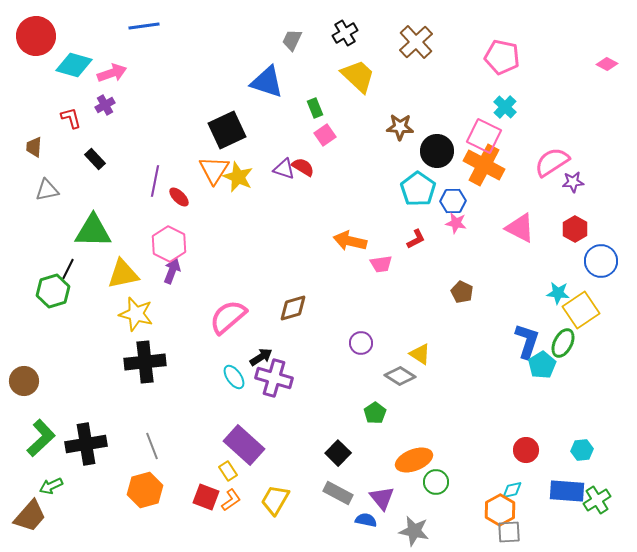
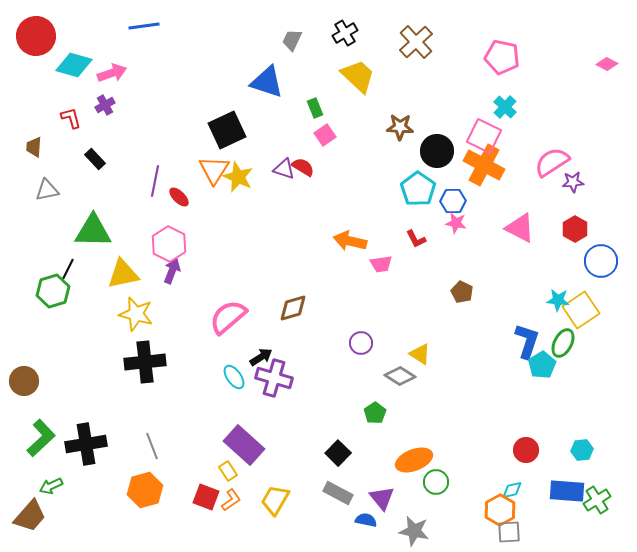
red L-shape at (416, 239): rotated 90 degrees clockwise
cyan star at (558, 293): moved 7 px down
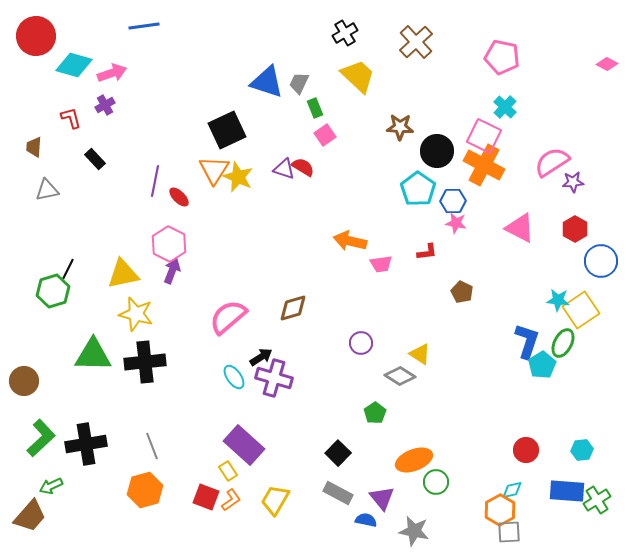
gray trapezoid at (292, 40): moved 7 px right, 43 px down
green triangle at (93, 231): moved 124 px down
red L-shape at (416, 239): moved 11 px right, 13 px down; rotated 70 degrees counterclockwise
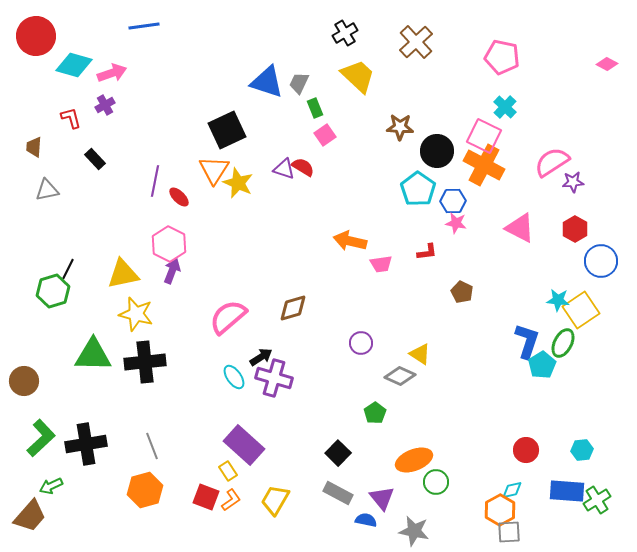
yellow star at (238, 177): moved 6 px down
gray diamond at (400, 376): rotated 8 degrees counterclockwise
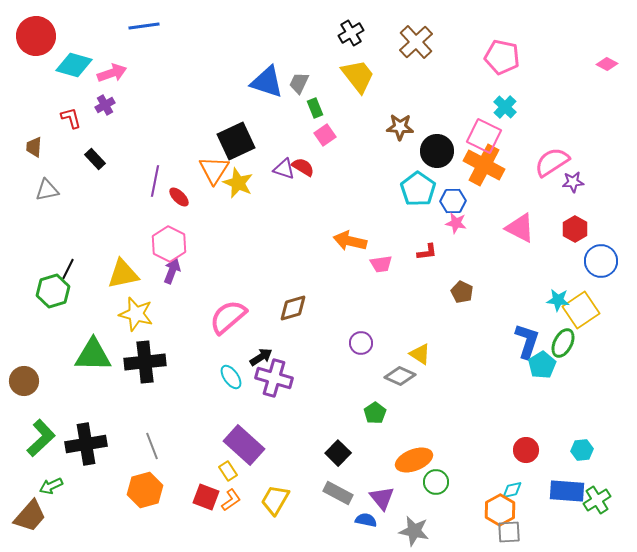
black cross at (345, 33): moved 6 px right
yellow trapezoid at (358, 76): rotated 9 degrees clockwise
black square at (227, 130): moved 9 px right, 11 px down
cyan ellipse at (234, 377): moved 3 px left
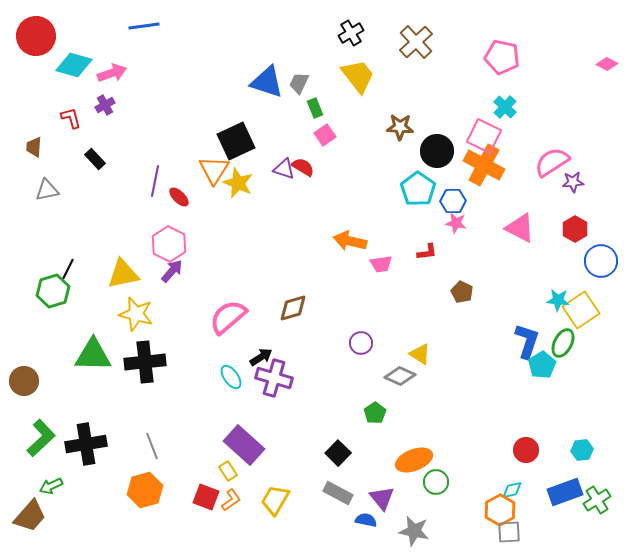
purple arrow at (172, 271): rotated 20 degrees clockwise
blue rectangle at (567, 491): moved 2 px left, 1 px down; rotated 24 degrees counterclockwise
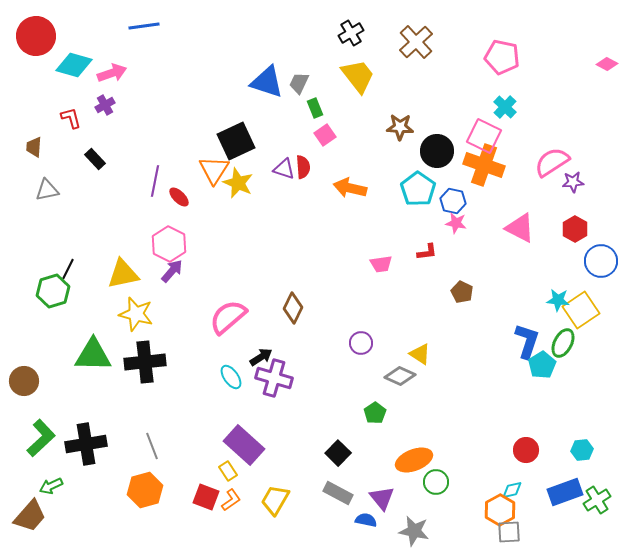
orange cross at (484, 165): rotated 9 degrees counterclockwise
red semicircle at (303, 167): rotated 55 degrees clockwise
blue hexagon at (453, 201): rotated 15 degrees clockwise
orange arrow at (350, 241): moved 53 px up
brown diamond at (293, 308): rotated 48 degrees counterclockwise
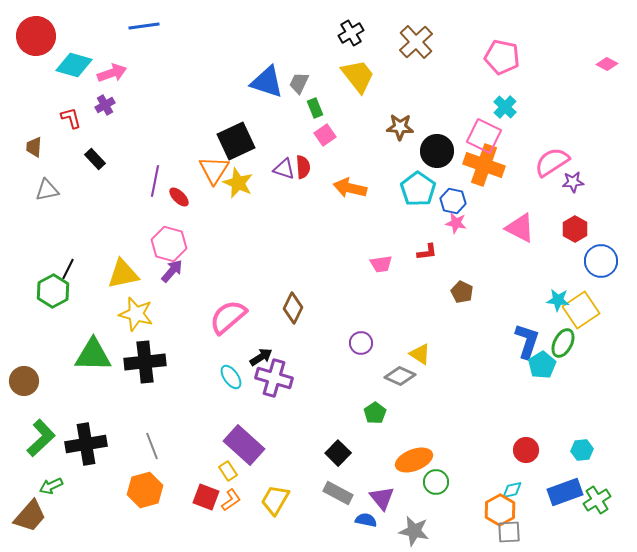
pink hexagon at (169, 244): rotated 12 degrees counterclockwise
green hexagon at (53, 291): rotated 12 degrees counterclockwise
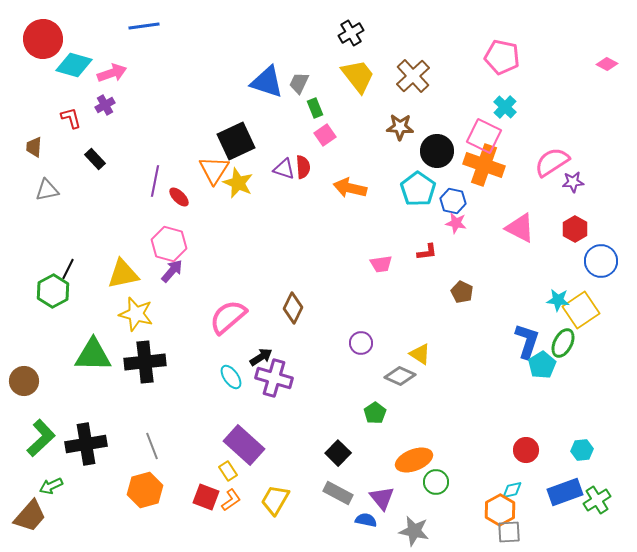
red circle at (36, 36): moved 7 px right, 3 px down
brown cross at (416, 42): moved 3 px left, 34 px down
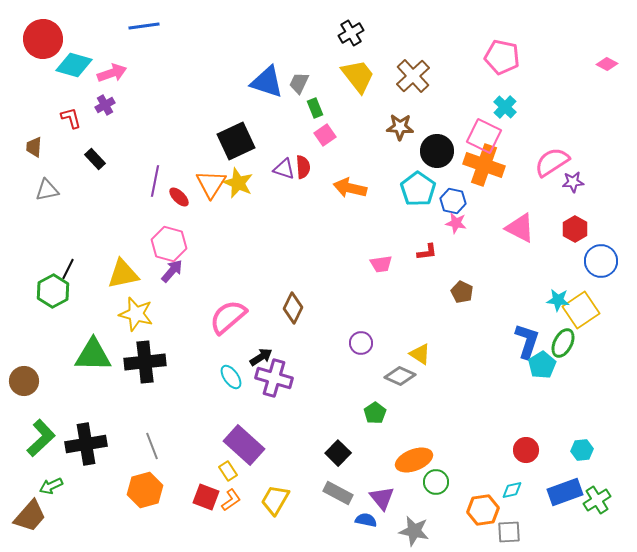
orange triangle at (214, 170): moved 3 px left, 14 px down
orange hexagon at (500, 510): moved 17 px left; rotated 20 degrees clockwise
